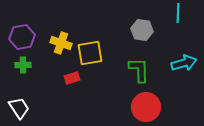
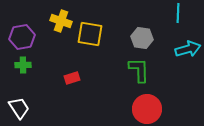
gray hexagon: moved 8 px down
yellow cross: moved 22 px up
yellow square: moved 19 px up; rotated 20 degrees clockwise
cyan arrow: moved 4 px right, 14 px up
red circle: moved 1 px right, 2 px down
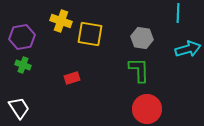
green cross: rotated 21 degrees clockwise
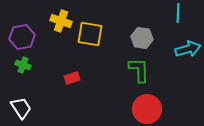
white trapezoid: moved 2 px right
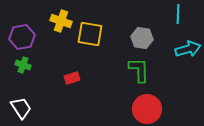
cyan line: moved 1 px down
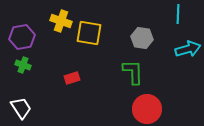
yellow square: moved 1 px left, 1 px up
green L-shape: moved 6 px left, 2 px down
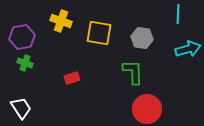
yellow square: moved 10 px right
green cross: moved 2 px right, 2 px up
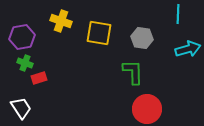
red rectangle: moved 33 px left
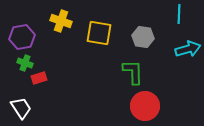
cyan line: moved 1 px right
gray hexagon: moved 1 px right, 1 px up
red circle: moved 2 px left, 3 px up
